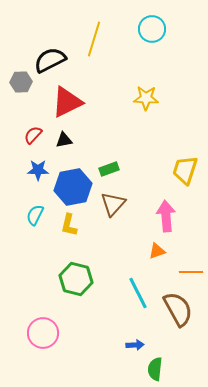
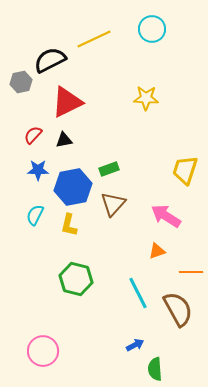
yellow line: rotated 48 degrees clockwise
gray hexagon: rotated 10 degrees counterclockwise
pink arrow: rotated 52 degrees counterclockwise
pink circle: moved 18 px down
blue arrow: rotated 24 degrees counterclockwise
green semicircle: rotated 10 degrees counterclockwise
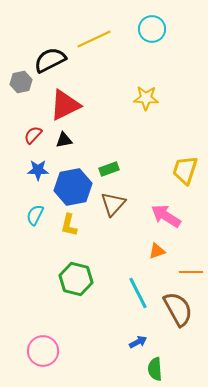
red triangle: moved 2 px left, 3 px down
blue arrow: moved 3 px right, 3 px up
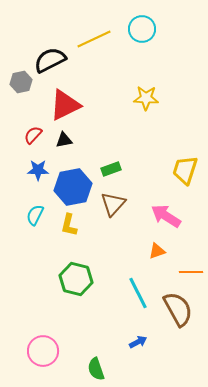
cyan circle: moved 10 px left
green rectangle: moved 2 px right
green semicircle: moved 59 px left; rotated 15 degrees counterclockwise
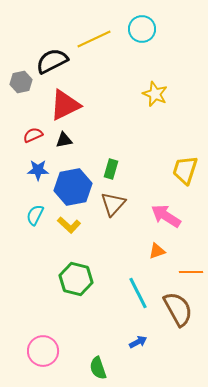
black semicircle: moved 2 px right, 1 px down
yellow star: moved 9 px right, 4 px up; rotated 20 degrees clockwise
red semicircle: rotated 24 degrees clockwise
green rectangle: rotated 54 degrees counterclockwise
yellow L-shape: rotated 60 degrees counterclockwise
green semicircle: moved 2 px right, 1 px up
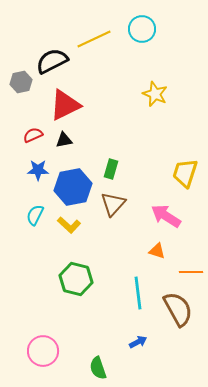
yellow trapezoid: moved 3 px down
orange triangle: rotated 36 degrees clockwise
cyan line: rotated 20 degrees clockwise
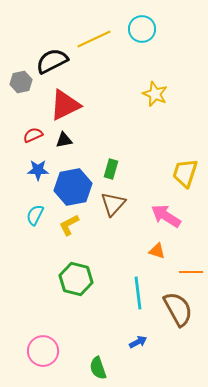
yellow L-shape: rotated 110 degrees clockwise
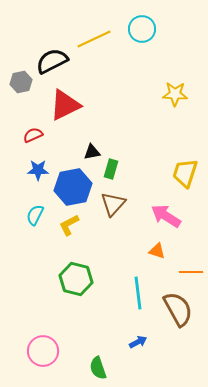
yellow star: moved 20 px right; rotated 20 degrees counterclockwise
black triangle: moved 28 px right, 12 px down
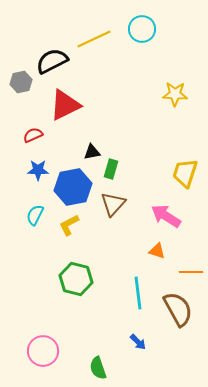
blue arrow: rotated 72 degrees clockwise
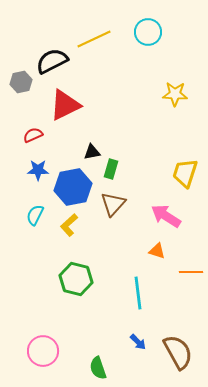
cyan circle: moved 6 px right, 3 px down
yellow L-shape: rotated 15 degrees counterclockwise
brown semicircle: moved 43 px down
